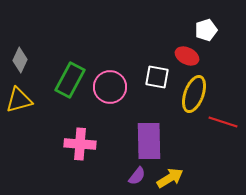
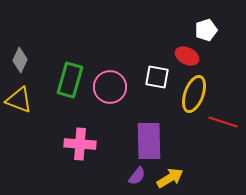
green rectangle: rotated 12 degrees counterclockwise
yellow triangle: rotated 36 degrees clockwise
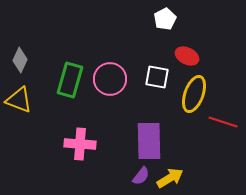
white pentagon: moved 41 px left, 11 px up; rotated 10 degrees counterclockwise
pink circle: moved 8 px up
purple semicircle: moved 4 px right
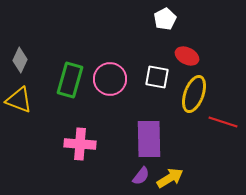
purple rectangle: moved 2 px up
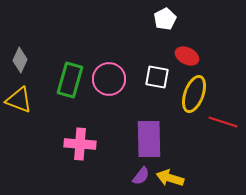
pink circle: moved 1 px left
yellow arrow: rotated 132 degrees counterclockwise
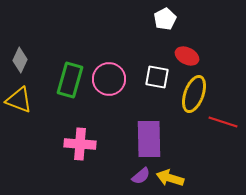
purple semicircle: rotated 12 degrees clockwise
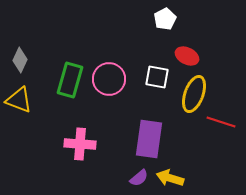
red line: moved 2 px left
purple rectangle: rotated 9 degrees clockwise
purple semicircle: moved 2 px left, 2 px down
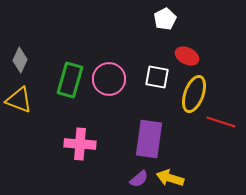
purple semicircle: moved 1 px down
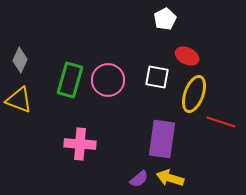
pink circle: moved 1 px left, 1 px down
purple rectangle: moved 13 px right
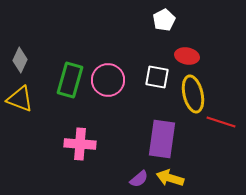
white pentagon: moved 1 px left, 1 px down
red ellipse: rotated 15 degrees counterclockwise
yellow ellipse: moved 1 px left; rotated 33 degrees counterclockwise
yellow triangle: moved 1 px right, 1 px up
